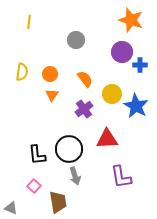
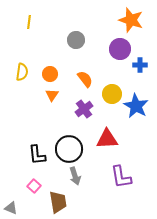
purple circle: moved 2 px left, 3 px up
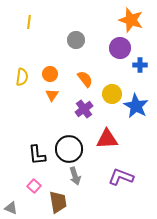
purple circle: moved 1 px up
yellow semicircle: moved 5 px down
purple L-shape: rotated 120 degrees clockwise
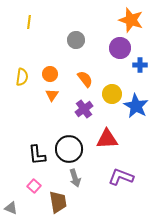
gray arrow: moved 2 px down
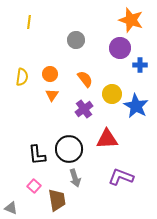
brown trapezoid: moved 1 px left, 2 px up
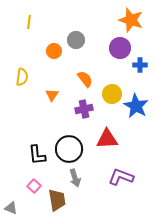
orange circle: moved 4 px right, 23 px up
purple cross: rotated 24 degrees clockwise
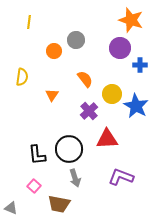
purple cross: moved 5 px right, 2 px down; rotated 30 degrees counterclockwise
brown trapezoid: moved 2 px right, 4 px down; rotated 110 degrees clockwise
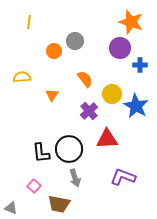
orange star: moved 2 px down
gray circle: moved 1 px left, 1 px down
yellow semicircle: rotated 102 degrees counterclockwise
black L-shape: moved 4 px right, 2 px up
purple L-shape: moved 2 px right
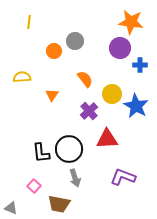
orange star: rotated 10 degrees counterclockwise
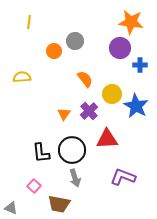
orange triangle: moved 12 px right, 19 px down
black circle: moved 3 px right, 1 px down
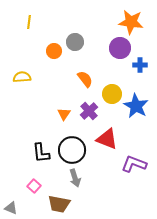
gray circle: moved 1 px down
red triangle: rotated 25 degrees clockwise
purple L-shape: moved 11 px right, 13 px up
